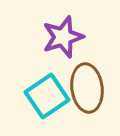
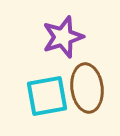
cyan square: rotated 24 degrees clockwise
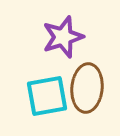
brown ellipse: rotated 12 degrees clockwise
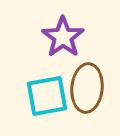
purple star: rotated 18 degrees counterclockwise
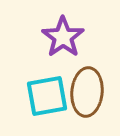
brown ellipse: moved 4 px down
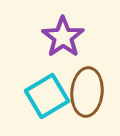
cyan square: rotated 21 degrees counterclockwise
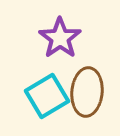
purple star: moved 3 px left, 1 px down
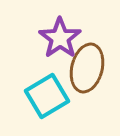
brown ellipse: moved 24 px up; rotated 9 degrees clockwise
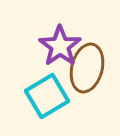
purple star: moved 8 px down
